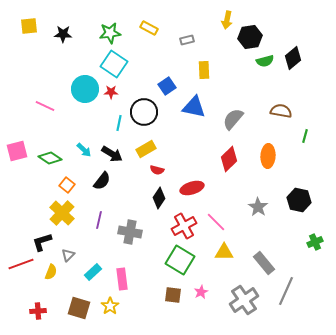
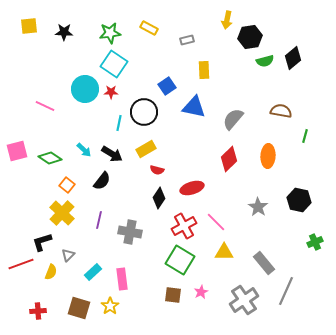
black star at (63, 34): moved 1 px right, 2 px up
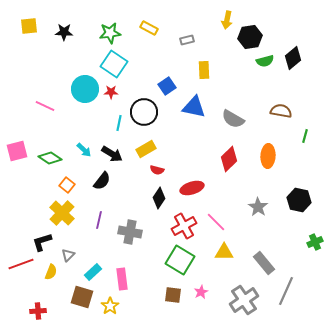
gray semicircle at (233, 119): rotated 100 degrees counterclockwise
brown square at (79, 308): moved 3 px right, 11 px up
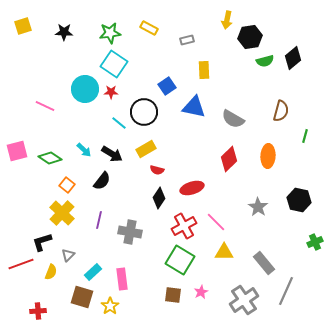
yellow square at (29, 26): moved 6 px left; rotated 12 degrees counterclockwise
brown semicircle at (281, 111): rotated 95 degrees clockwise
cyan line at (119, 123): rotated 63 degrees counterclockwise
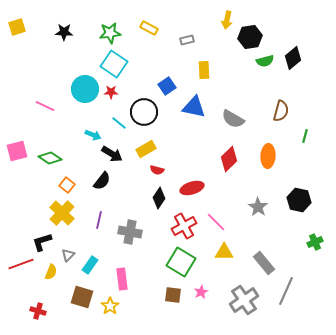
yellow square at (23, 26): moved 6 px left, 1 px down
cyan arrow at (84, 150): moved 9 px right, 15 px up; rotated 21 degrees counterclockwise
green square at (180, 260): moved 1 px right, 2 px down
cyan rectangle at (93, 272): moved 3 px left, 7 px up; rotated 12 degrees counterclockwise
red cross at (38, 311): rotated 21 degrees clockwise
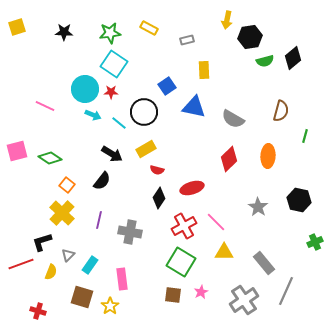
cyan arrow at (93, 135): moved 20 px up
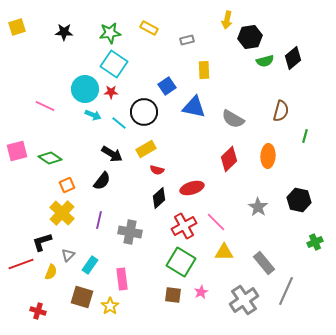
orange square at (67, 185): rotated 28 degrees clockwise
black diamond at (159, 198): rotated 15 degrees clockwise
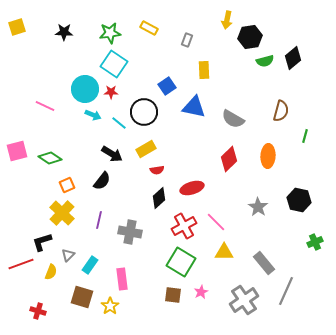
gray rectangle at (187, 40): rotated 56 degrees counterclockwise
red semicircle at (157, 170): rotated 24 degrees counterclockwise
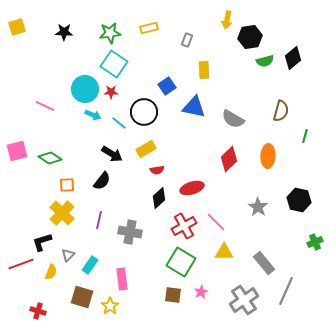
yellow rectangle at (149, 28): rotated 42 degrees counterclockwise
orange square at (67, 185): rotated 21 degrees clockwise
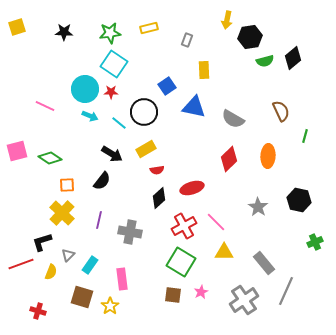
brown semicircle at (281, 111): rotated 40 degrees counterclockwise
cyan arrow at (93, 115): moved 3 px left, 1 px down
